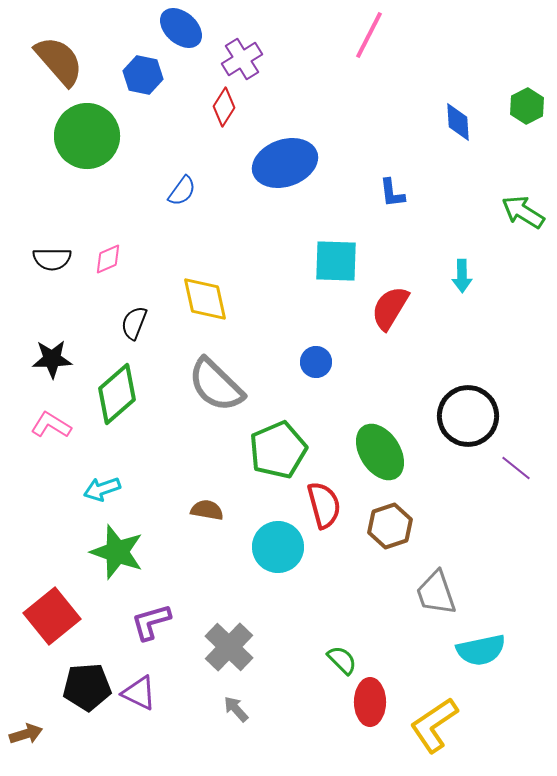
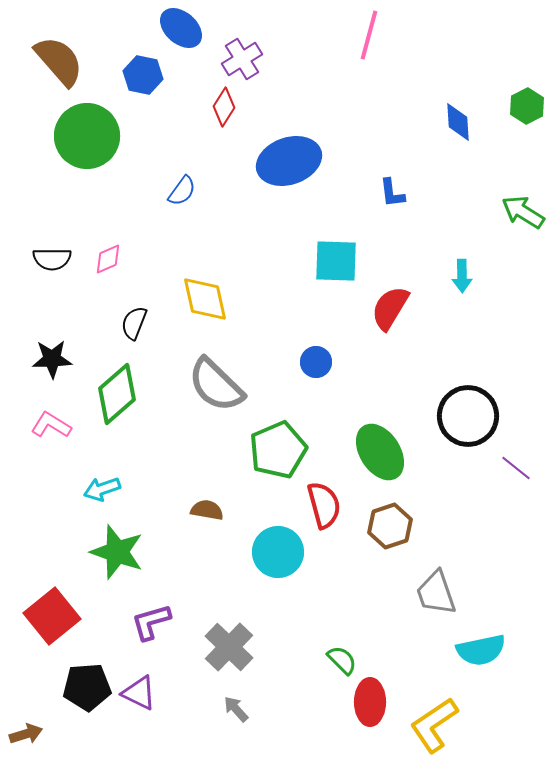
pink line at (369, 35): rotated 12 degrees counterclockwise
blue ellipse at (285, 163): moved 4 px right, 2 px up
cyan circle at (278, 547): moved 5 px down
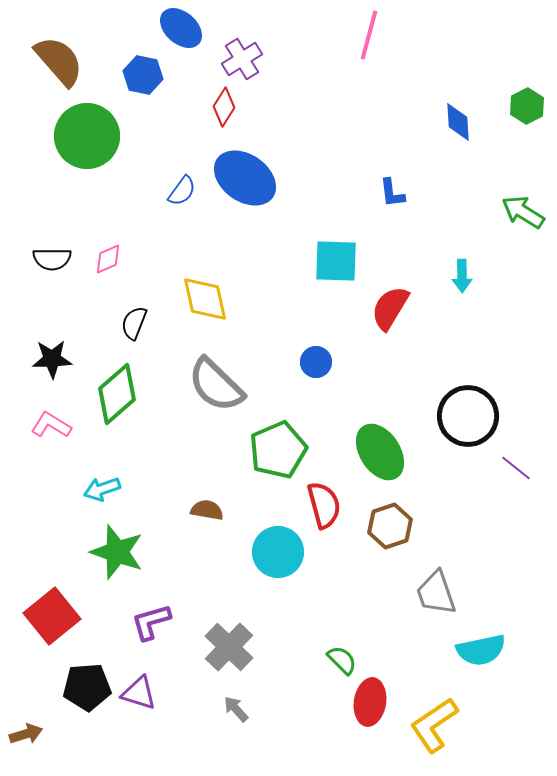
blue ellipse at (289, 161): moved 44 px left, 17 px down; rotated 54 degrees clockwise
purple triangle at (139, 693): rotated 9 degrees counterclockwise
red ellipse at (370, 702): rotated 9 degrees clockwise
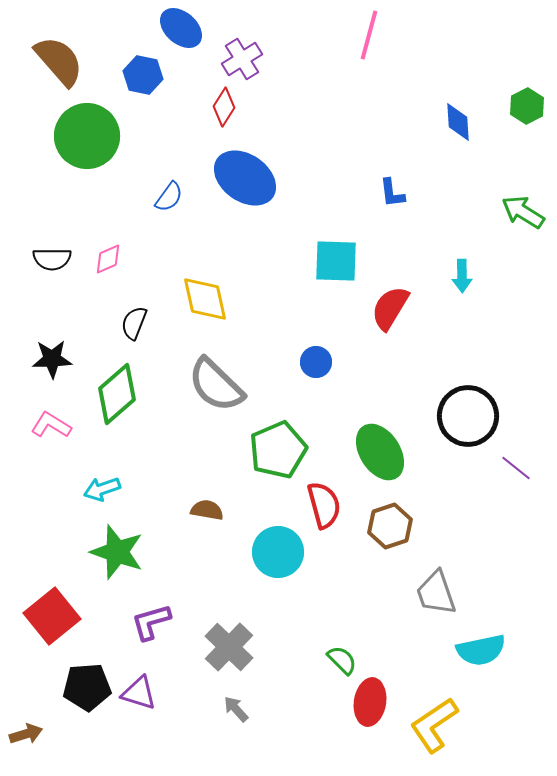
blue semicircle at (182, 191): moved 13 px left, 6 px down
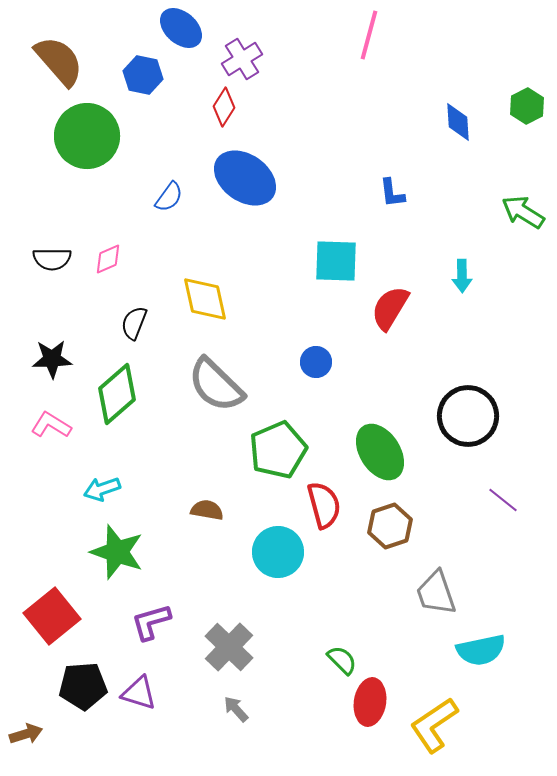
purple line at (516, 468): moved 13 px left, 32 px down
black pentagon at (87, 687): moved 4 px left, 1 px up
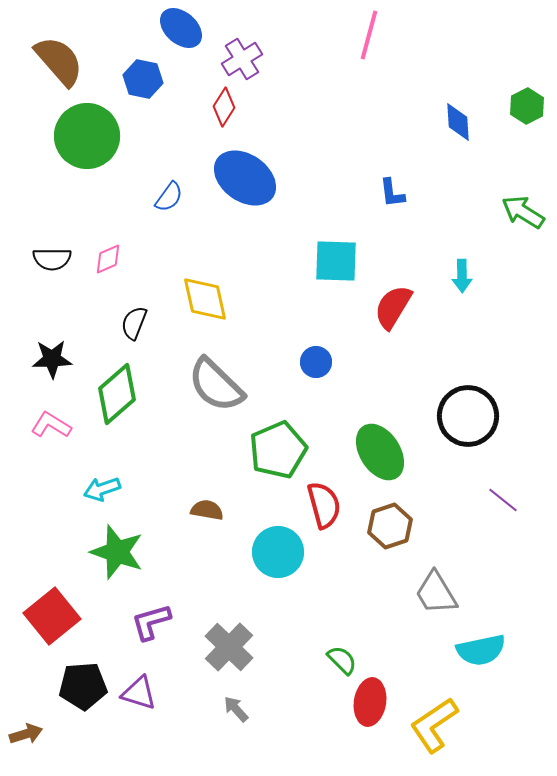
blue hexagon at (143, 75): moved 4 px down
red semicircle at (390, 308): moved 3 px right, 1 px up
gray trapezoid at (436, 593): rotated 12 degrees counterclockwise
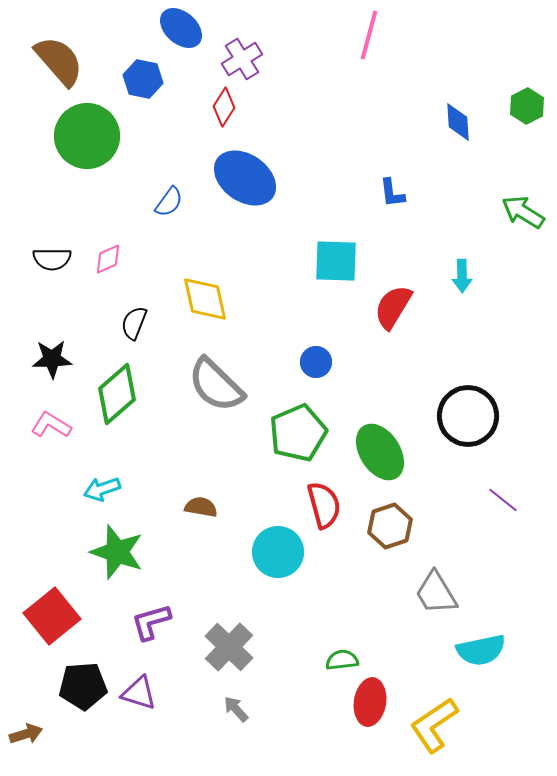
blue semicircle at (169, 197): moved 5 px down
green pentagon at (278, 450): moved 20 px right, 17 px up
brown semicircle at (207, 510): moved 6 px left, 3 px up
green semicircle at (342, 660): rotated 52 degrees counterclockwise
